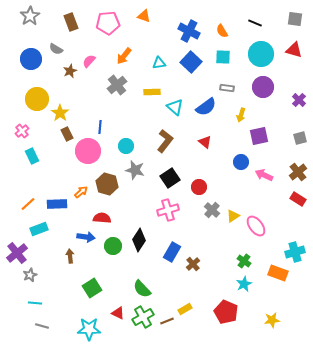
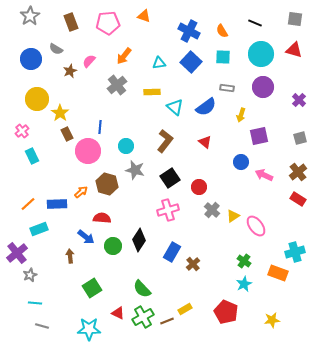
blue arrow at (86, 237): rotated 30 degrees clockwise
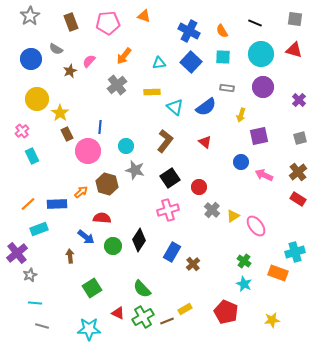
cyan star at (244, 284): rotated 21 degrees counterclockwise
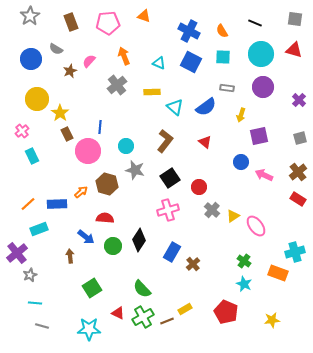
orange arrow at (124, 56): rotated 120 degrees clockwise
blue square at (191, 62): rotated 15 degrees counterclockwise
cyan triangle at (159, 63): rotated 32 degrees clockwise
red semicircle at (102, 218): moved 3 px right
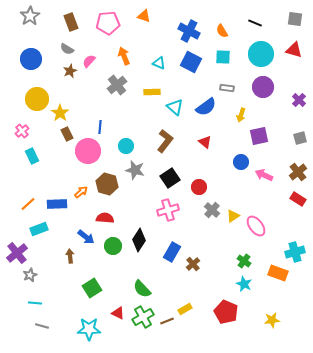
gray semicircle at (56, 49): moved 11 px right
